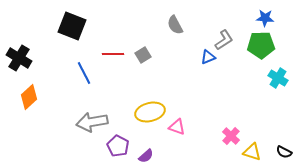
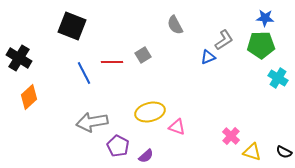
red line: moved 1 px left, 8 px down
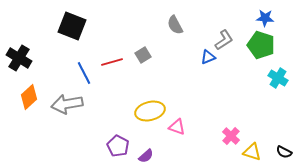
green pentagon: rotated 20 degrees clockwise
red line: rotated 15 degrees counterclockwise
yellow ellipse: moved 1 px up
gray arrow: moved 25 px left, 18 px up
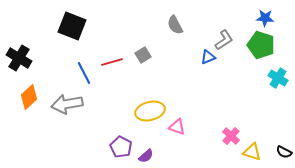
purple pentagon: moved 3 px right, 1 px down
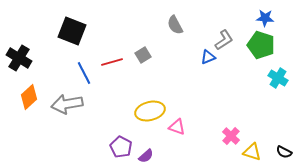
black square: moved 5 px down
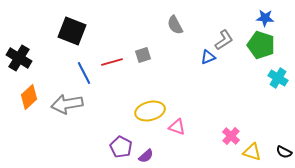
gray square: rotated 14 degrees clockwise
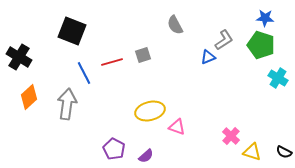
black cross: moved 1 px up
gray arrow: rotated 108 degrees clockwise
purple pentagon: moved 7 px left, 2 px down
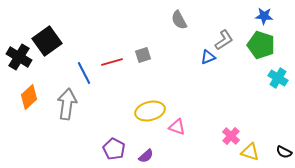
blue star: moved 1 px left, 2 px up
gray semicircle: moved 4 px right, 5 px up
black square: moved 25 px left, 10 px down; rotated 32 degrees clockwise
yellow triangle: moved 2 px left
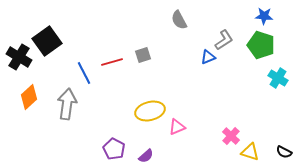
pink triangle: rotated 42 degrees counterclockwise
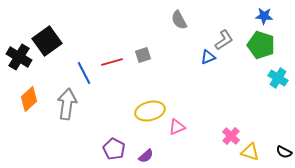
orange diamond: moved 2 px down
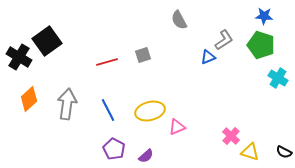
red line: moved 5 px left
blue line: moved 24 px right, 37 px down
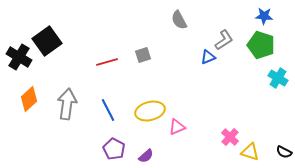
pink cross: moved 1 px left, 1 px down
